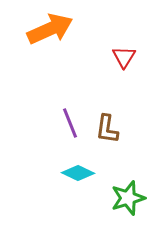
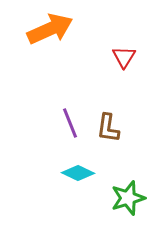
brown L-shape: moved 1 px right, 1 px up
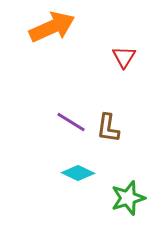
orange arrow: moved 2 px right, 2 px up
purple line: moved 1 px right, 1 px up; rotated 36 degrees counterclockwise
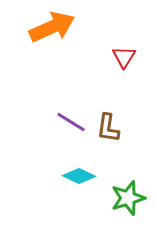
cyan diamond: moved 1 px right, 3 px down
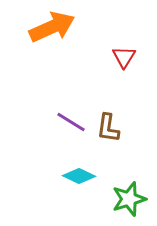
green star: moved 1 px right, 1 px down
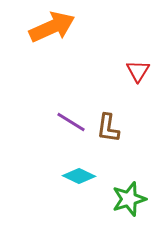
red triangle: moved 14 px right, 14 px down
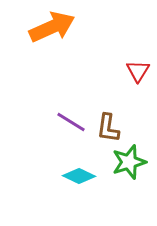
green star: moved 37 px up
